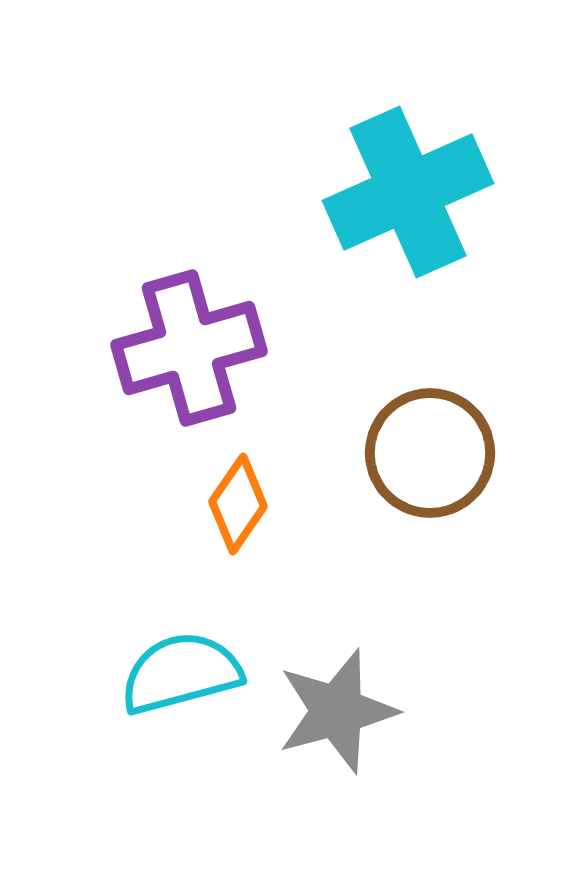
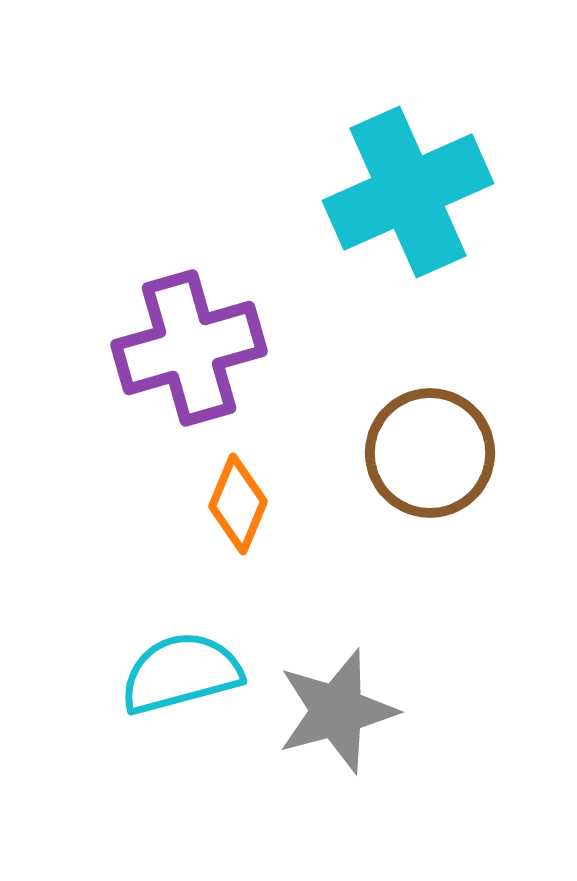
orange diamond: rotated 12 degrees counterclockwise
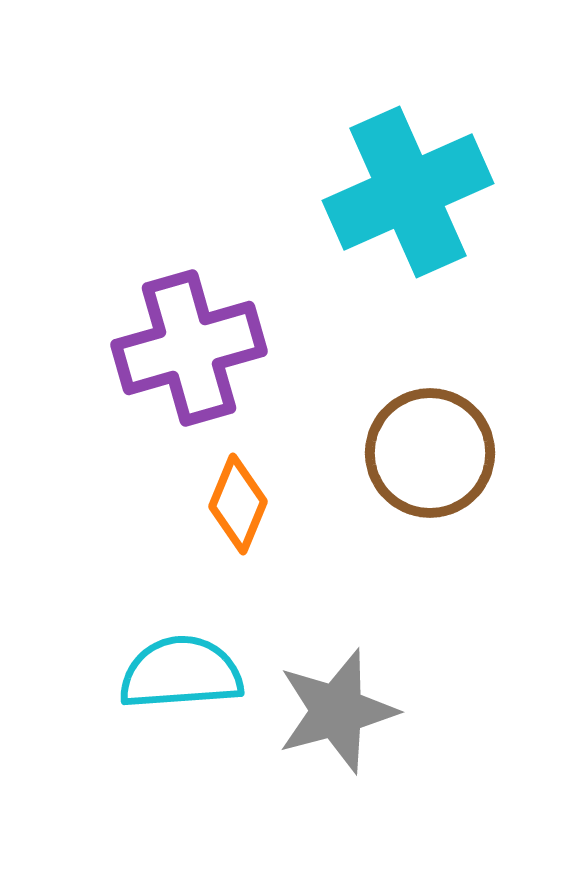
cyan semicircle: rotated 11 degrees clockwise
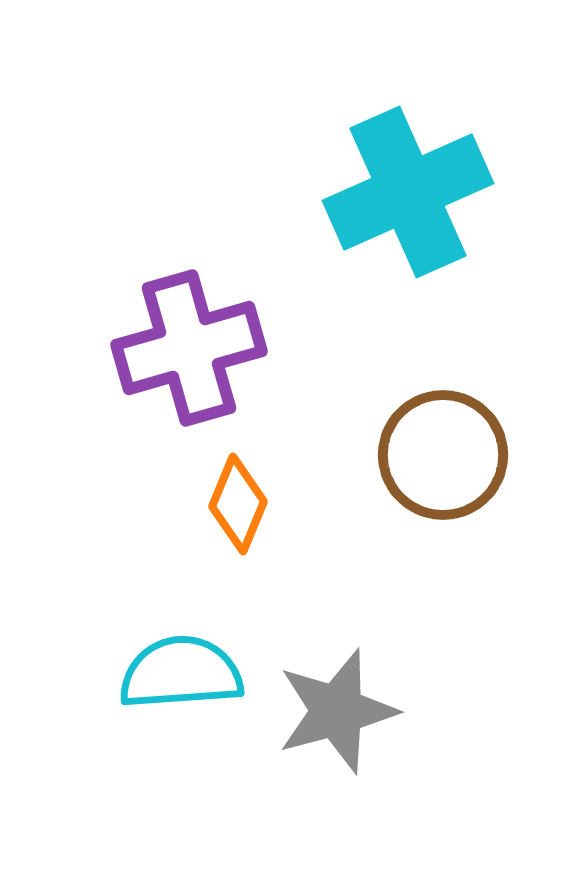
brown circle: moved 13 px right, 2 px down
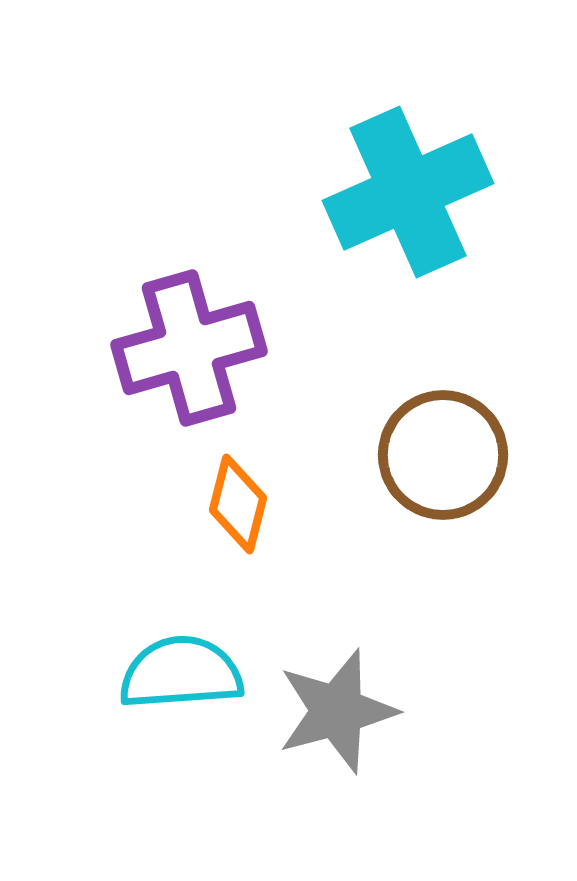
orange diamond: rotated 8 degrees counterclockwise
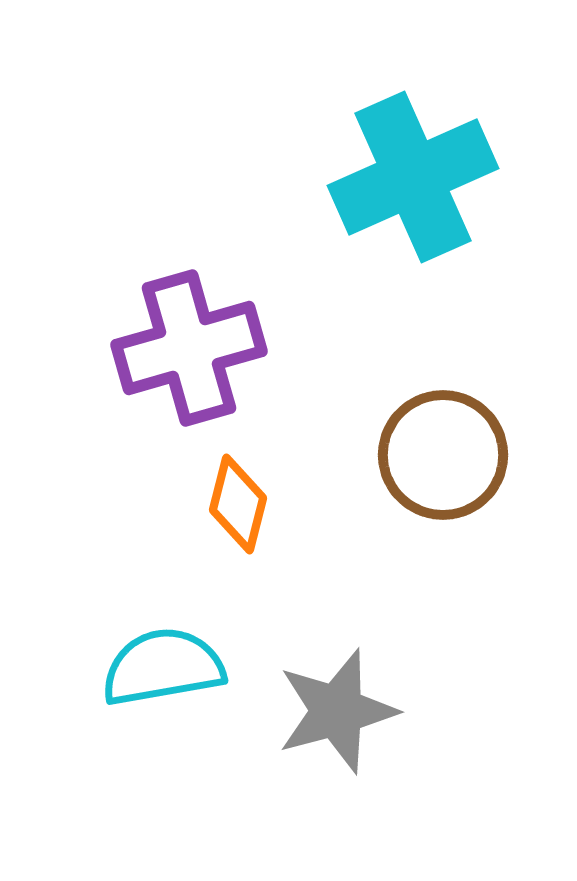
cyan cross: moved 5 px right, 15 px up
cyan semicircle: moved 18 px left, 6 px up; rotated 6 degrees counterclockwise
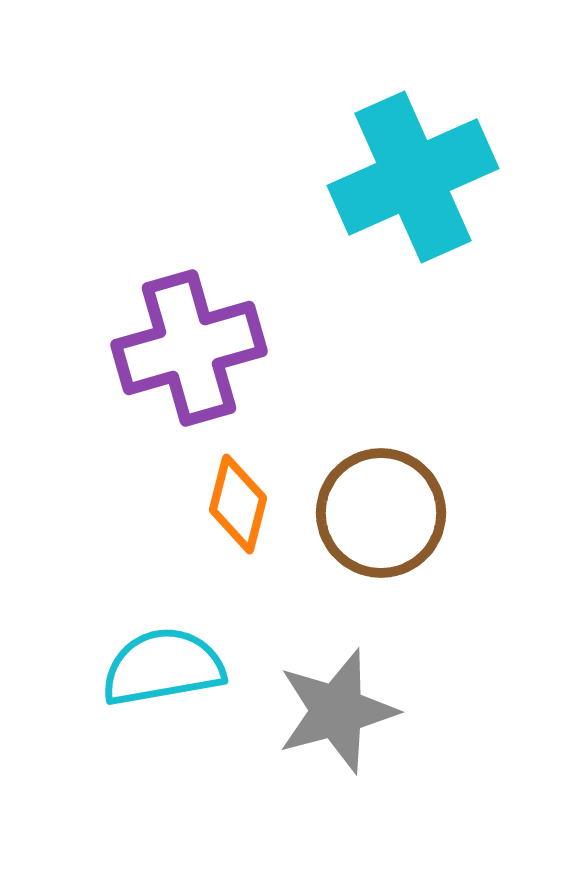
brown circle: moved 62 px left, 58 px down
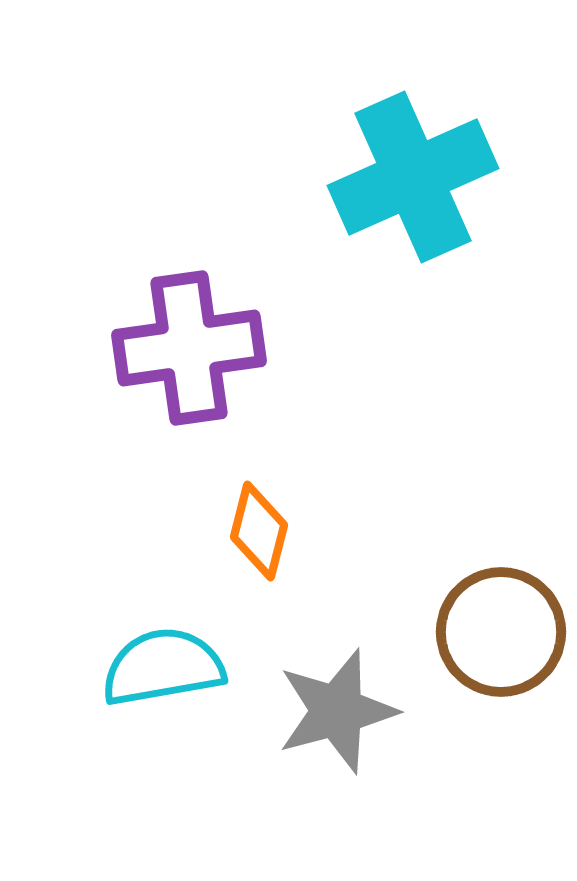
purple cross: rotated 8 degrees clockwise
orange diamond: moved 21 px right, 27 px down
brown circle: moved 120 px right, 119 px down
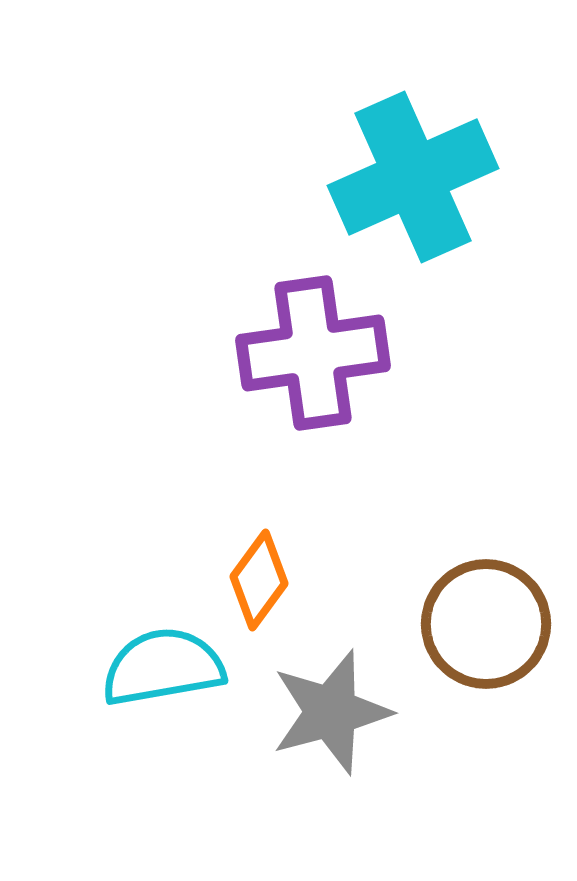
purple cross: moved 124 px right, 5 px down
orange diamond: moved 49 px down; rotated 22 degrees clockwise
brown circle: moved 15 px left, 8 px up
gray star: moved 6 px left, 1 px down
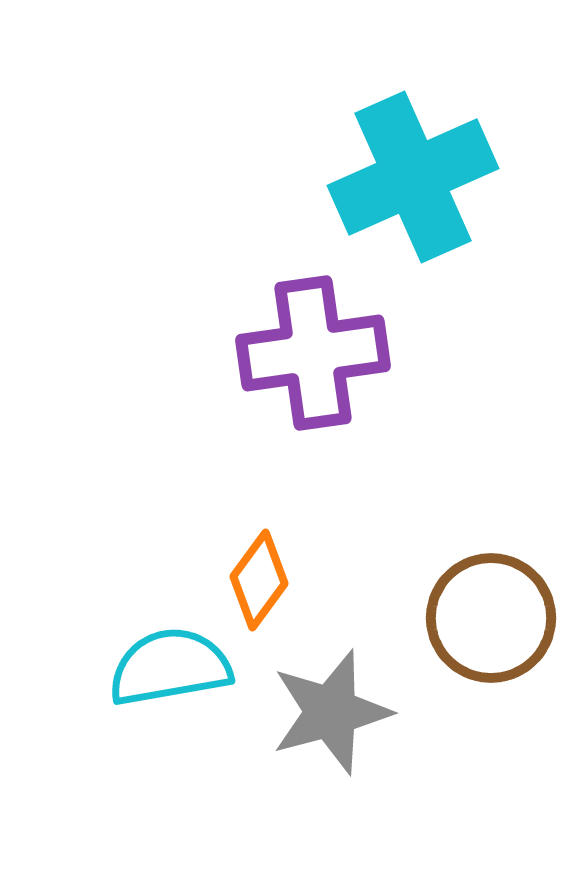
brown circle: moved 5 px right, 6 px up
cyan semicircle: moved 7 px right
